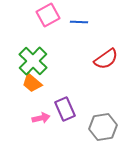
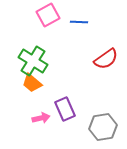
green cross: rotated 12 degrees counterclockwise
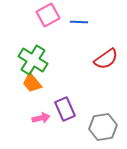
green cross: moved 1 px up
orange trapezoid: rotated 10 degrees clockwise
